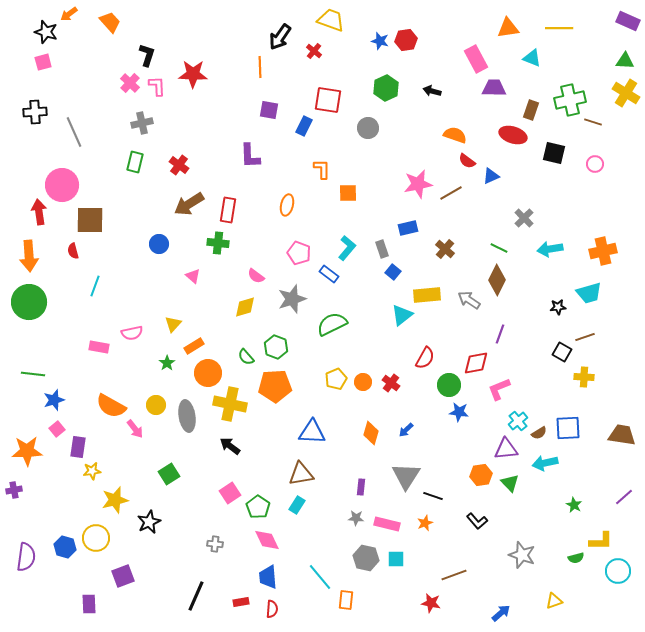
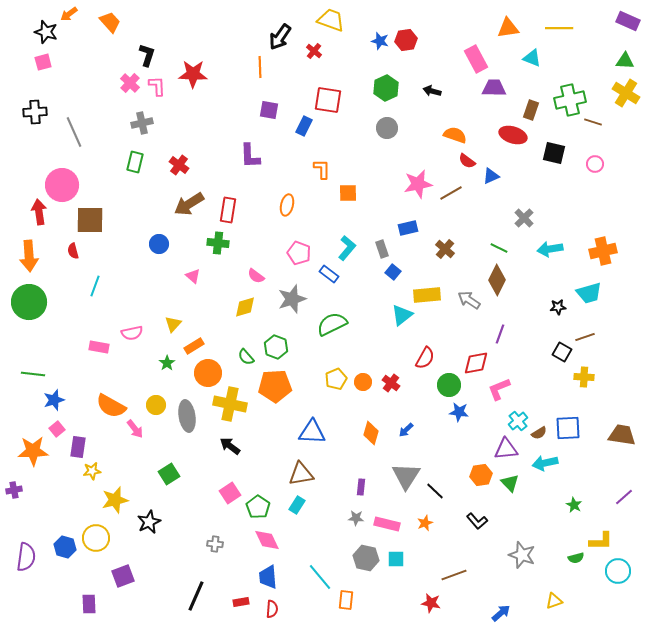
gray circle at (368, 128): moved 19 px right
orange star at (27, 451): moved 6 px right
black line at (433, 496): moved 2 px right, 5 px up; rotated 24 degrees clockwise
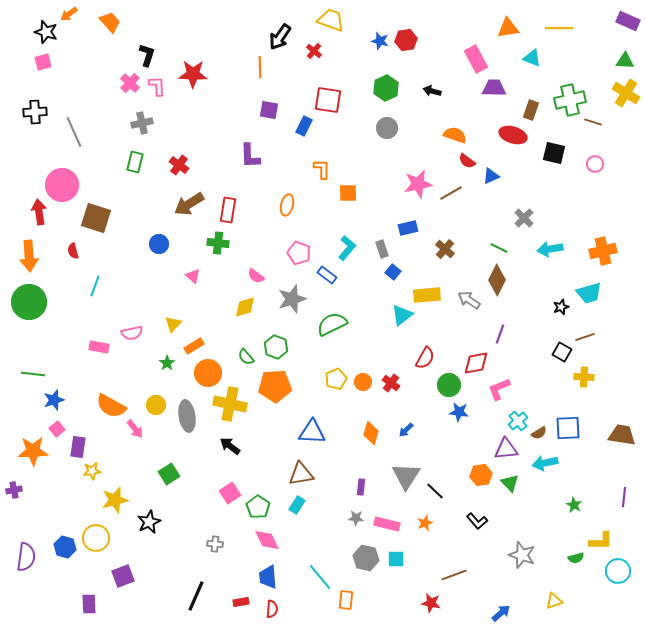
brown square at (90, 220): moved 6 px right, 2 px up; rotated 16 degrees clockwise
blue rectangle at (329, 274): moved 2 px left, 1 px down
black star at (558, 307): moved 3 px right; rotated 14 degrees counterclockwise
purple line at (624, 497): rotated 42 degrees counterclockwise
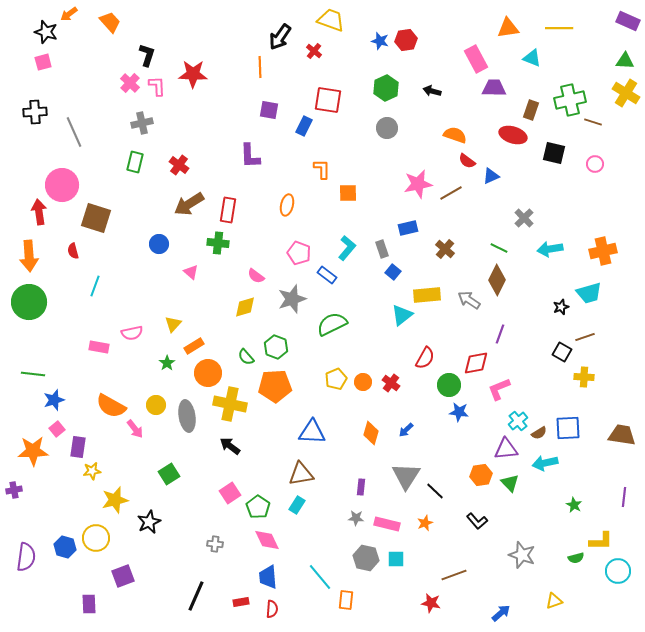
pink triangle at (193, 276): moved 2 px left, 4 px up
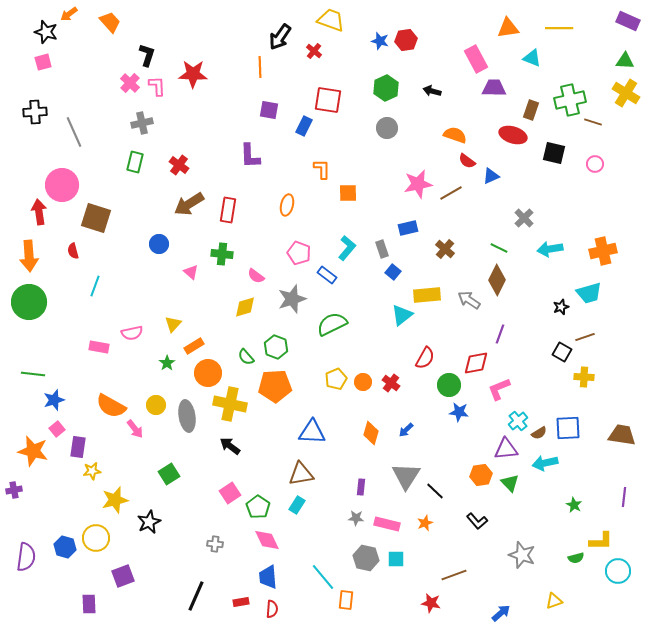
green cross at (218, 243): moved 4 px right, 11 px down
orange star at (33, 451): rotated 16 degrees clockwise
cyan line at (320, 577): moved 3 px right
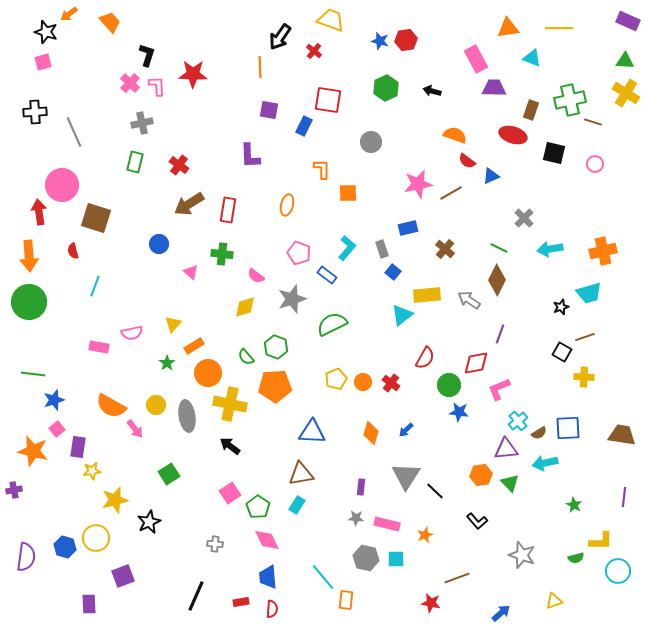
gray circle at (387, 128): moved 16 px left, 14 px down
orange star at (425, 523): moved 12 px down
brown line at (454, 575): moved 3 px right, 3 px down
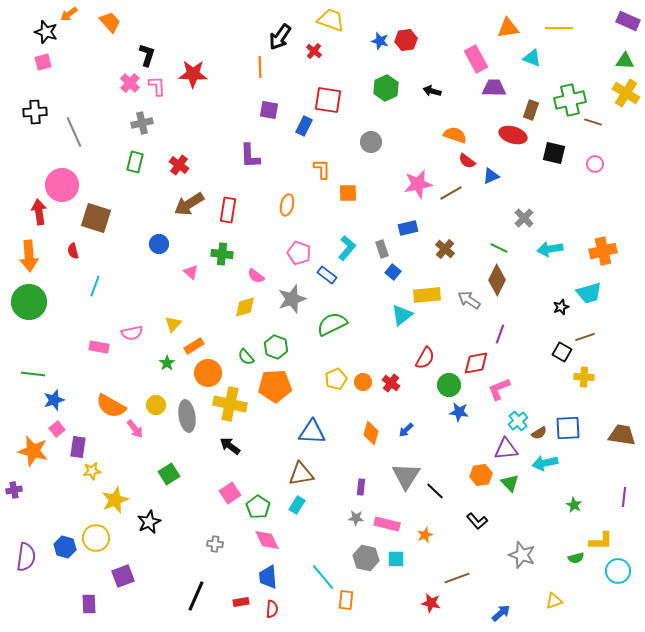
yellow star at (115, 500): rotated 8 degrees counterclockwise
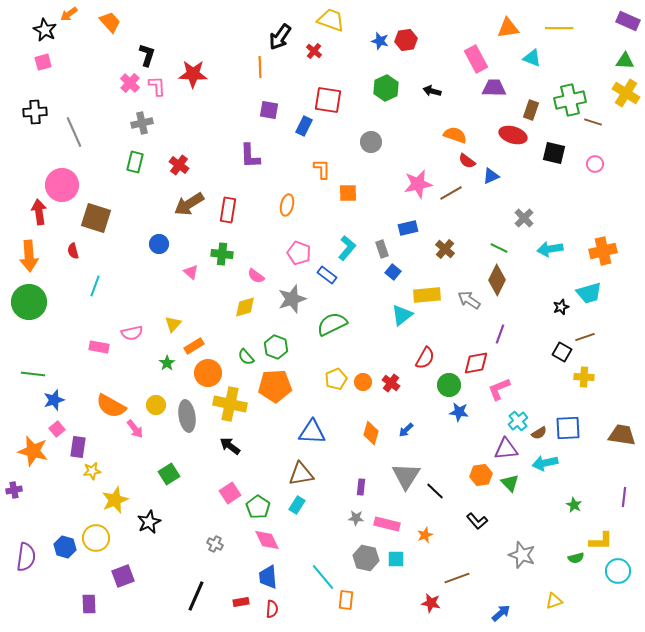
black star at (46, 32): moved 1 px left, 2 px up; rotated 10 degrees clockwise
gray cross at (215, 544): rotated 21 degrees clockwise
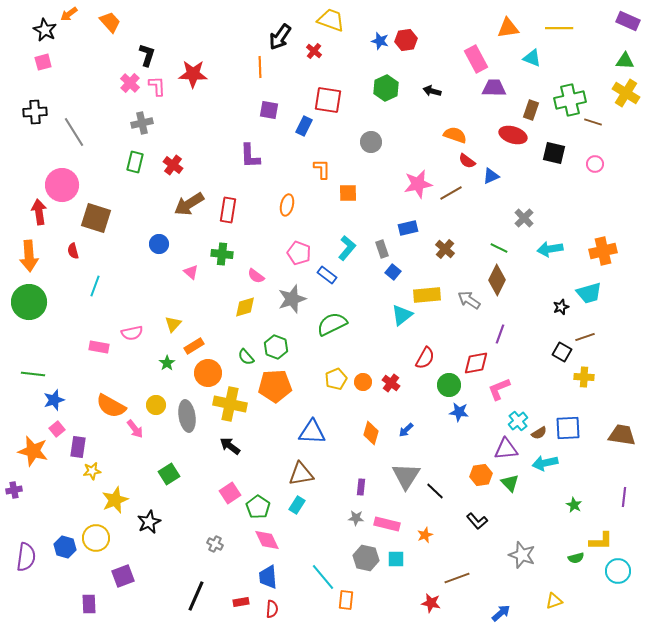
gray line at (74, 132): rotated 8 degrees counterclockwise
red cross at (179, 165): moved 6 px left
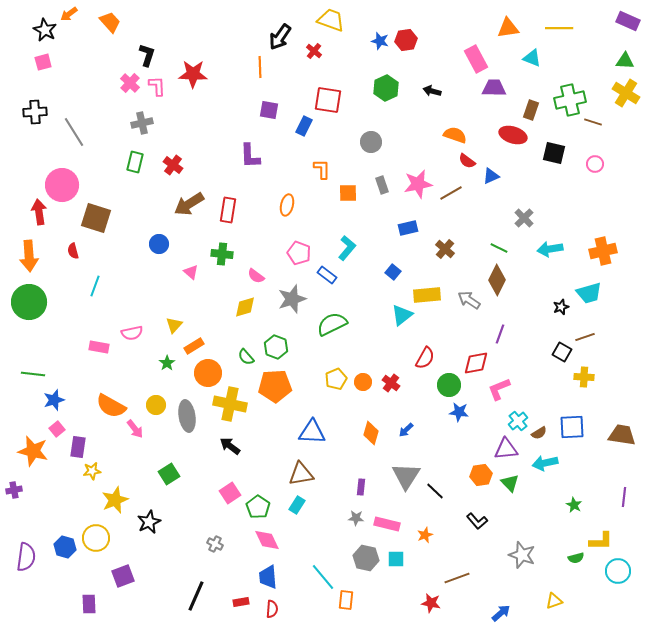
gray rectangle at (382, 249): moved 64 px up
yellow triangle at (173, 324): moved 1 px right, 1 px down
blue square at (568, 428): moved 4 px right, 1 px up
